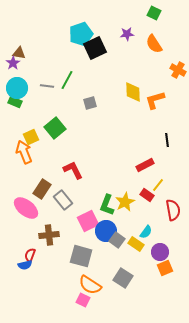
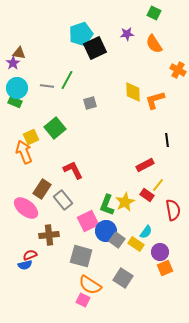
red semicircle at (30, 255): rotated 48 degrees clockwise
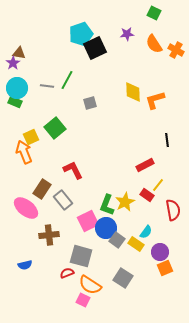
orange cross at (178, 70): moved 2 px left, 20 px up
blue circle at (106, 231): moved 3 px up
red semicircle at (30, 255): moved 37 px right, 18 px down
